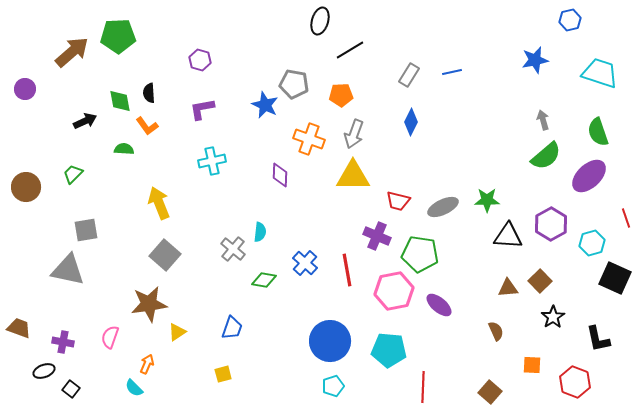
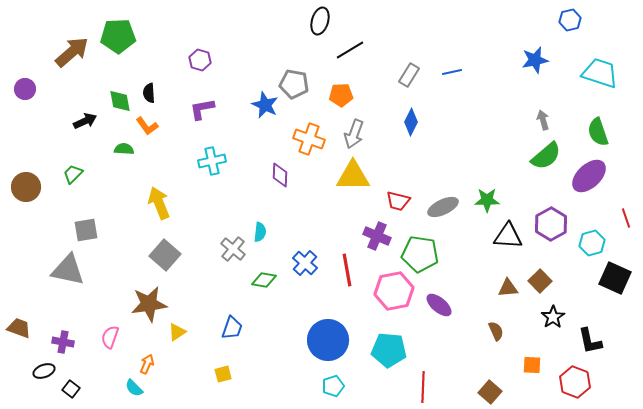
black L-shape at (598, 339): moved 8 px left, 2 px down
blue circle at (330, 341): moved 2 px left, 1 px up
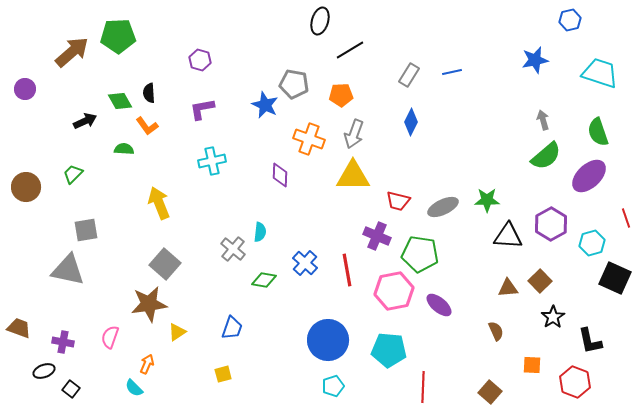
green diamond at (120, 101): rotated 20 degrees counterclockwise
gray square at (165, 255): moved 9 px down
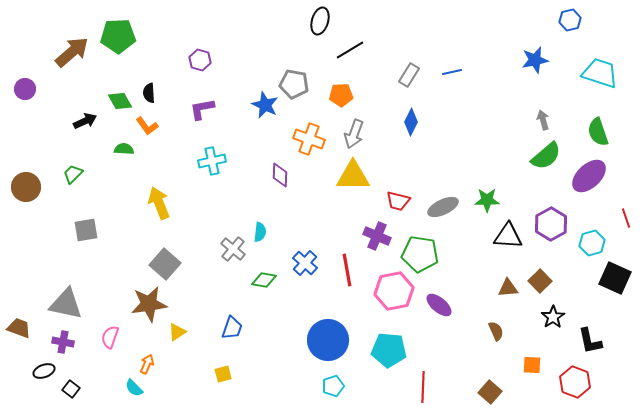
gray triangle at (68, 270): moved 2 px left, 34 px down
